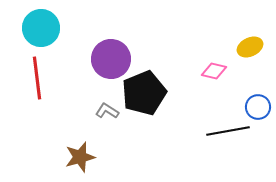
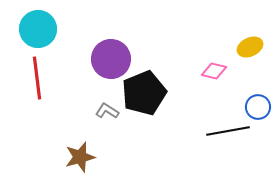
cyan circle: moved 3 px left, 1 px down
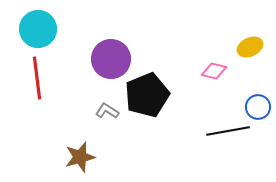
black pentagon: moved 3 px right, 2 px down
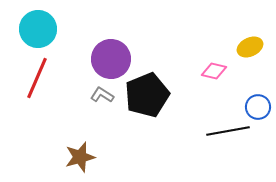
red line: rotated 30 degrees clockwise
gray L-shape: moved 5 px left, 16 px up
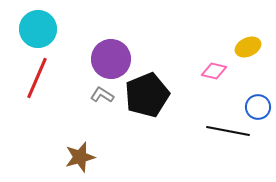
yellow ellipse: moved 2 px left
black line: rotated 21 degrees clockwise
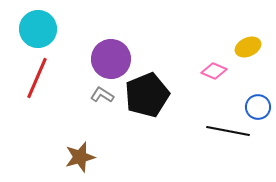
pink diamond: rotated 10 degrees clockwise
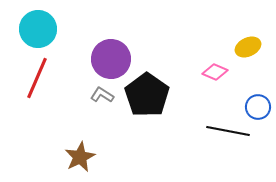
pink diamond: moved 1 px right, 1 px down
black pentagon: rotated 15 degrees counterclockwise
brown star: rotated 12 degrees counterclockwise
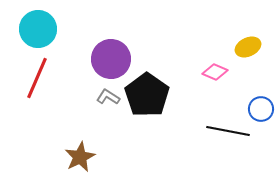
gray L-shape: moved 6 px right, 2 px down
blue circle: moved 3 px right, 2 px down
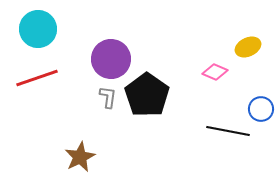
red line: rotated 48 degrees clockwise
gray L-shape: rotated 65 degrees clockwise
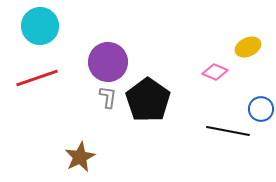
cyan circle: moved 2 px right, 3 px up
purple circle: moved 3 px left, 3 px down
black pentagon: moved 1 px right, 5 px down
